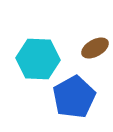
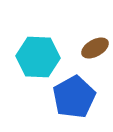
cyan hexagon: moved 2 px up
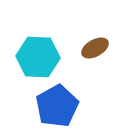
blue pentagon: moved 17 px left, 9 px down
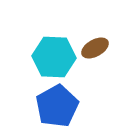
cyan hexagon: moved 16 px right
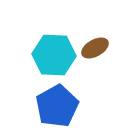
cyan hexagon: moved 2 px up
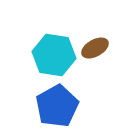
cyan hexagon: rotated 6 degrees clockwise
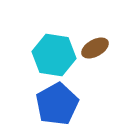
blue pentagon: moved 2 px up
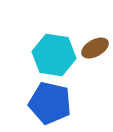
blue pentagon: moved 7 px left, 1 px up; rotated 30 degrees counterclockwise
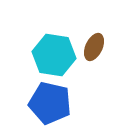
brown ellipse: moved 1 px left, 1 px up; rotated 36 degrees counterclockwise
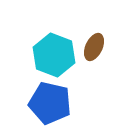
cyan hexagon: rotated 12 degrees clockwise
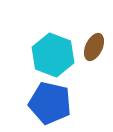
cyan hexagon: moved 1 px left
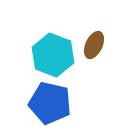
brown ellipse: moved 2 px up
